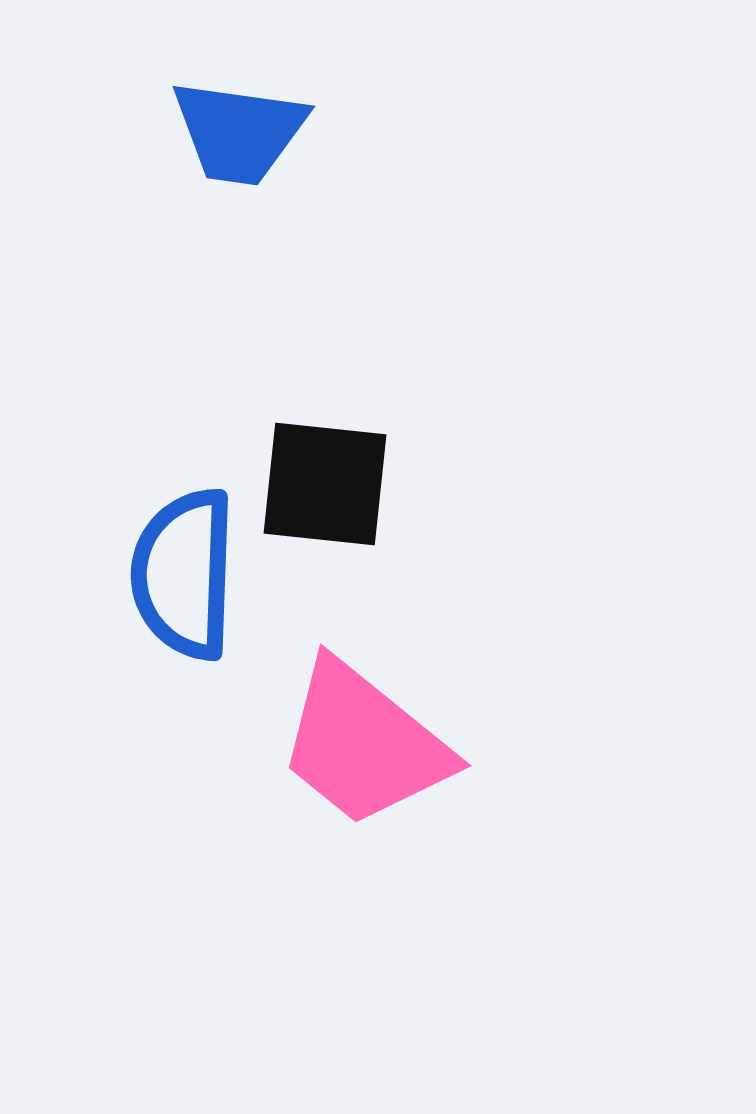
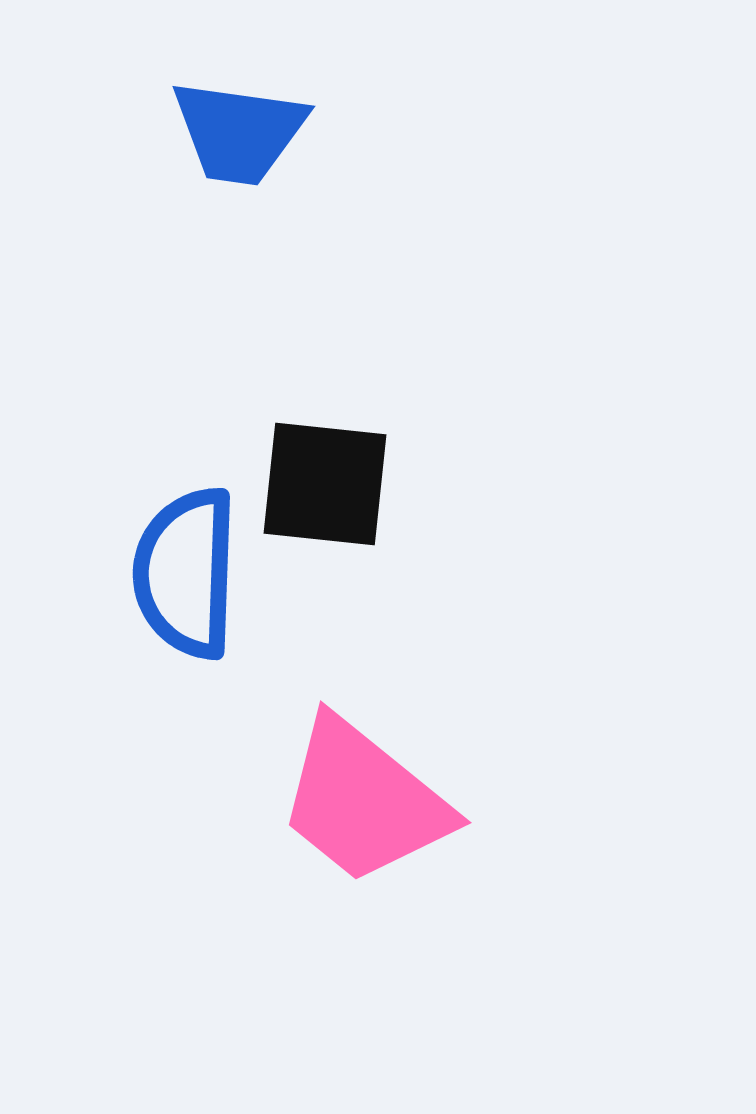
blue semicircle: moved 2 px right, 1 px up
pink trapezoid: moved 57 px down
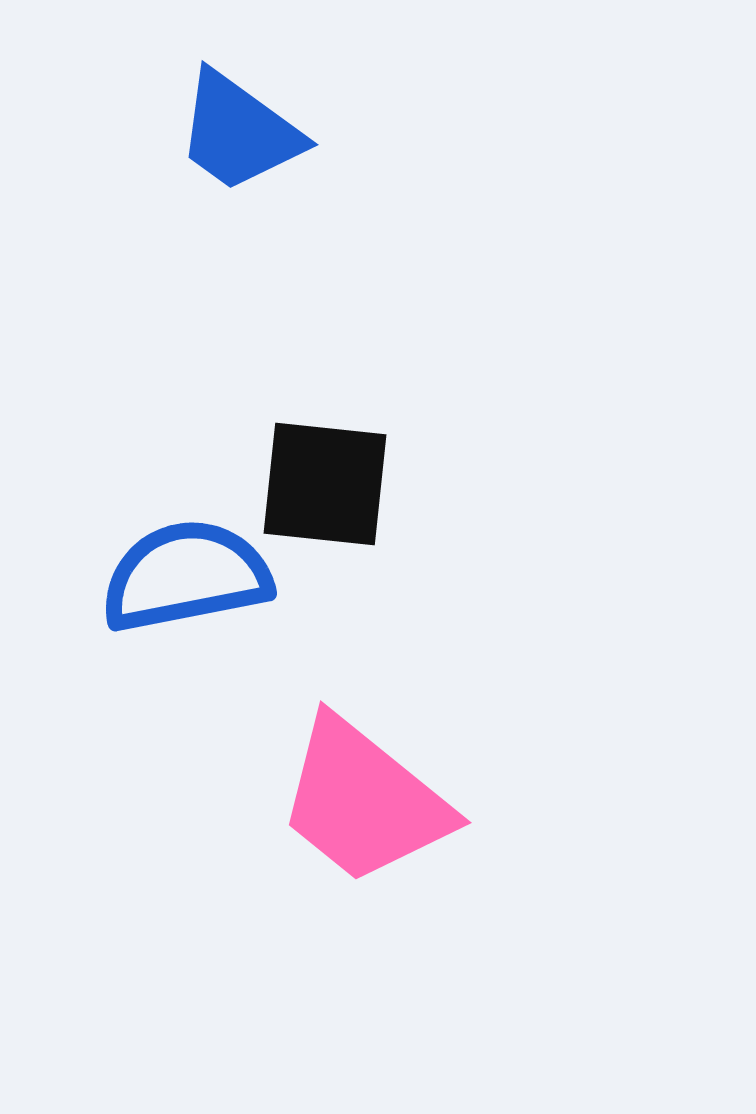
blue trapezoid: rotated 28 degrees clockwise
blue semicircle: moved 3 px down; rotated 77 degrees clockwise
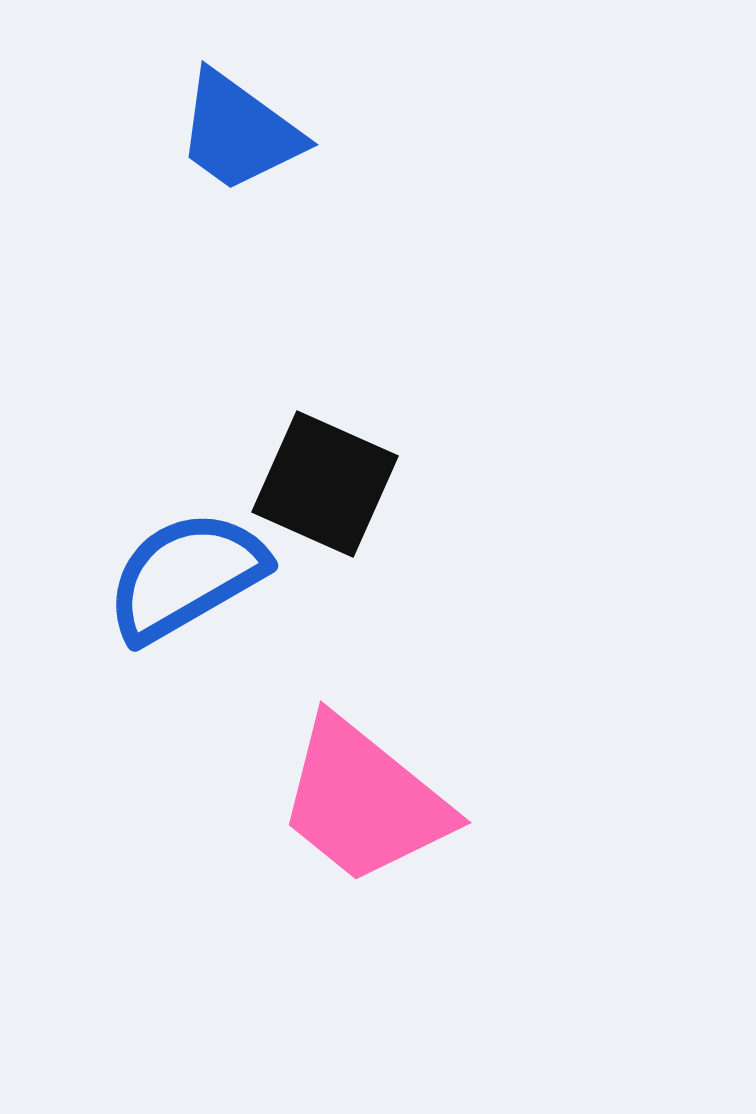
black square: rotated 18 degrees clockwise
blue semicircle: rotated 19 degrees counterclockwise
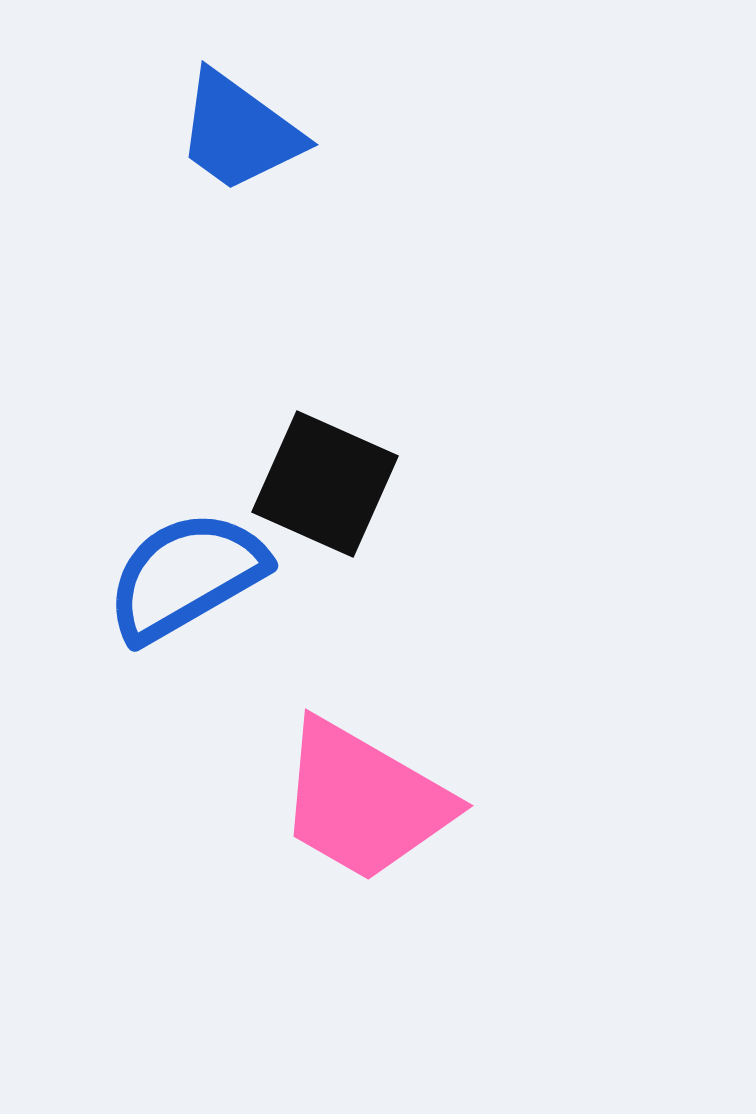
pink trapezoid: rotated 9 degrees counterclockwise
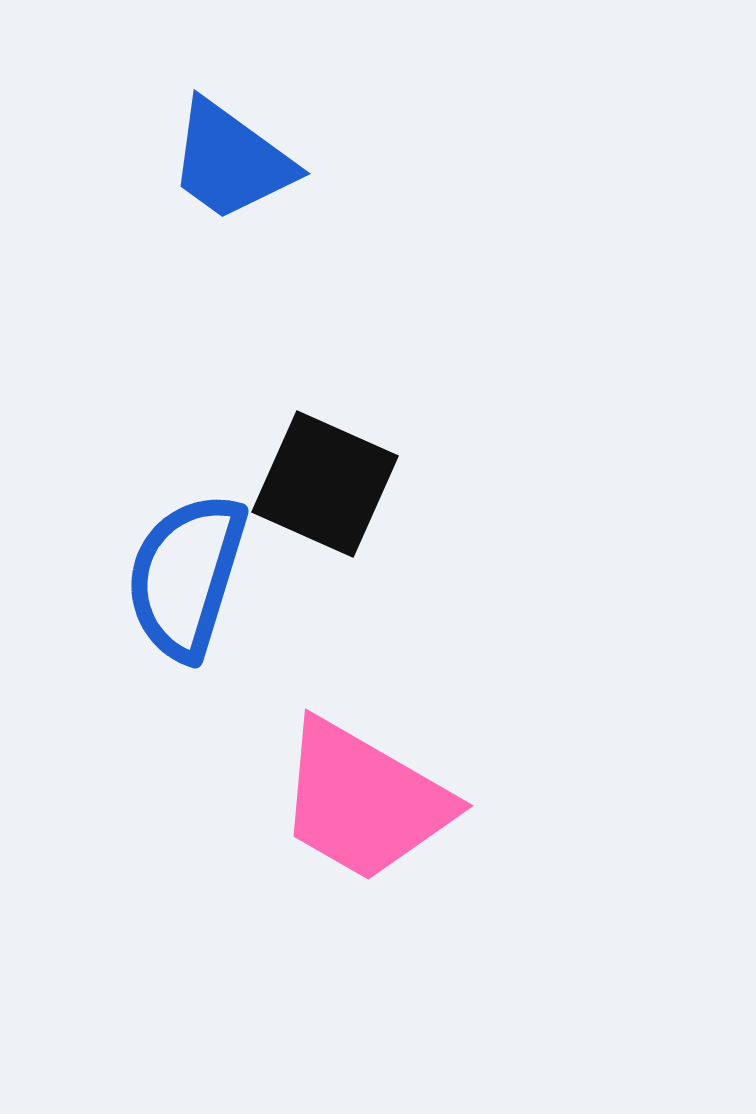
blue trapezoid: moved 8 px left, 29 px down
blue semicircle: rotated 43 degrees counterclockwise
